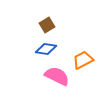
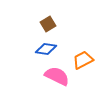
brown square: moved 1 px right, 1 px up
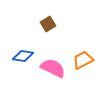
blue diamond: moved 23 px left, 7 px down
pink semicircle: moved 4 px left, 8 px up
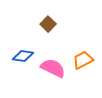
brown square: rotated 14 degrees counterclockwise
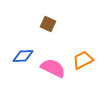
brown square: rotated 21 degrees counterclockwise
blue diamond: rotated 10 degrees counterclockwise
